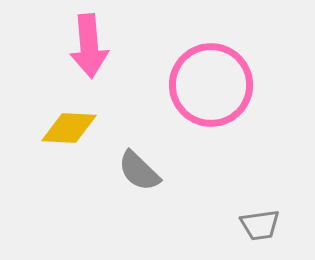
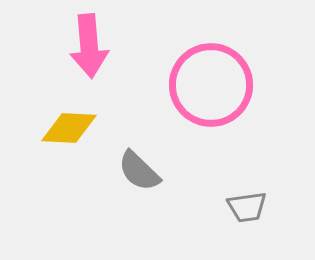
gray trapezoid: moved 13 px left, 18 px up
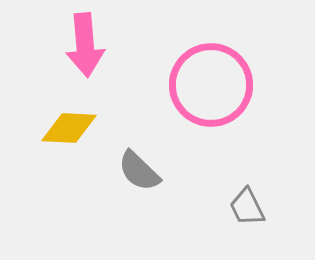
pink arrow: moved 4 px left, 1 px up
gray trapezoid: rotated 72 degrees clockwise
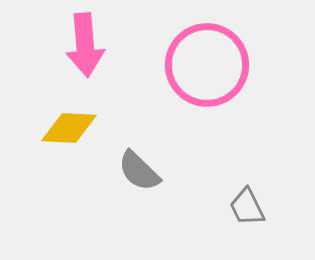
pink circle: moved 4 px left, 20 px up
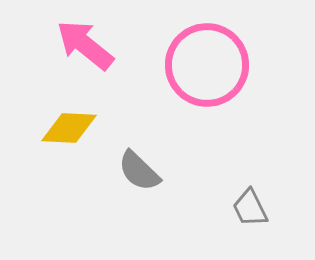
pink arrow: rotated 134 degrees clockwise
gray trapezoid: moved 3 px right, 1 px down
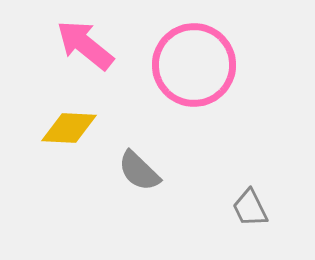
pink circle: moved 13 px left
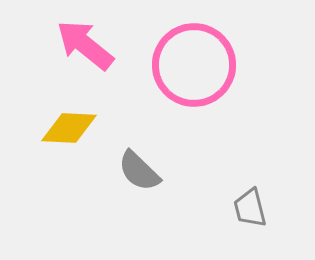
gray trapezoid: rotated 12 degrees clockwise
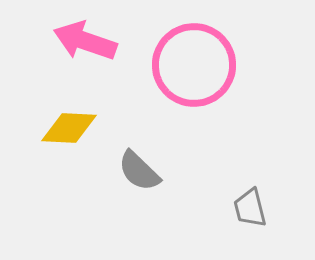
pink arrow: moved 4 px up; rotated 20 degrees counterclockwise
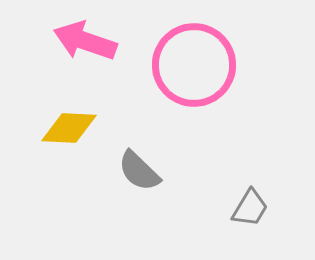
gray trapezoid: rotated 135 degrees counterclockwise
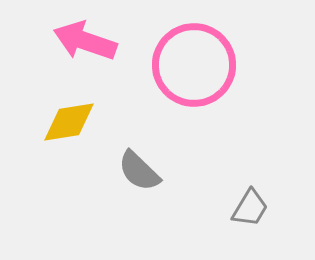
yellow diamond: moved 6 px up; rotated 12 degrees counterclockwise
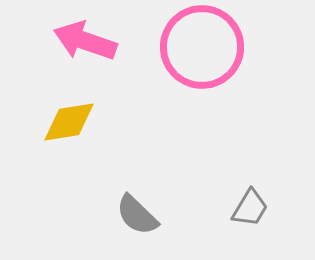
pink circle: moved 8 px right, 18 px up
gray semicircle: moved 2 px left, 44 px down
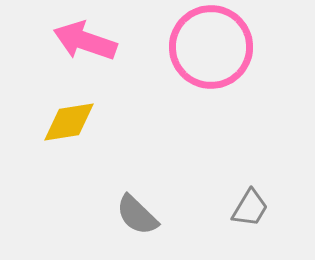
pink circle: moved 9 px right
